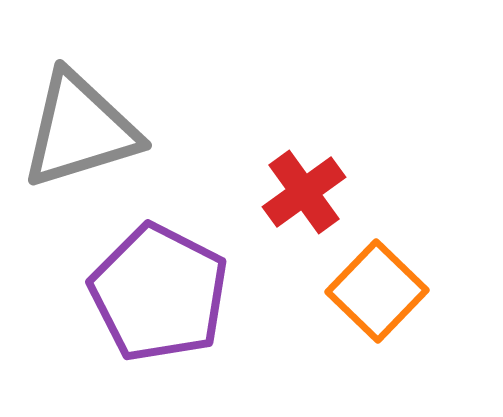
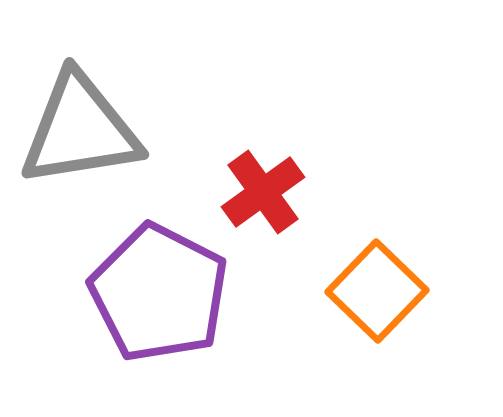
gray triangle: rotated 8 degrees clockwise
red cross: moved 41 px left
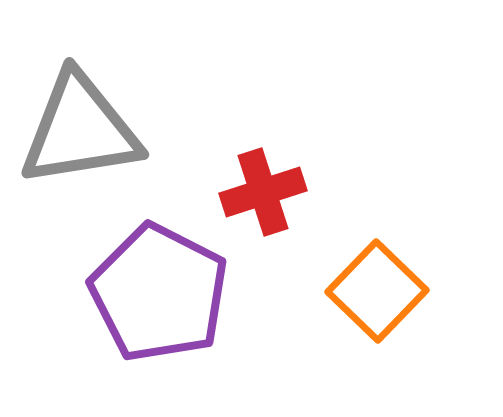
red cross: rotated 18 degrees clockwise
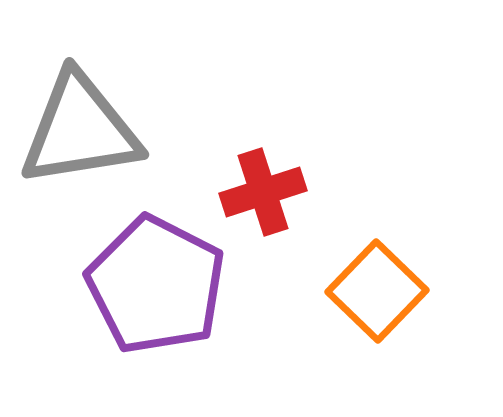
purple pentagon: moved 3 px left, 8 px up
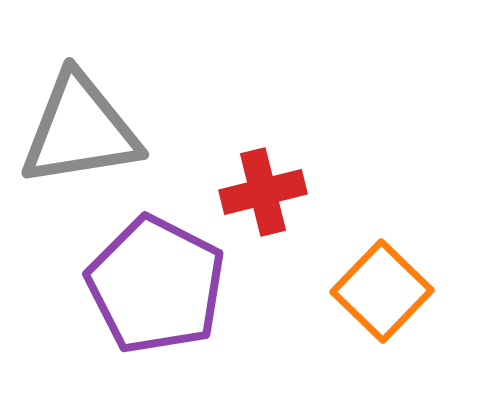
red cross: rotated 4 degrees clockwise
orange square: moved 5 px right
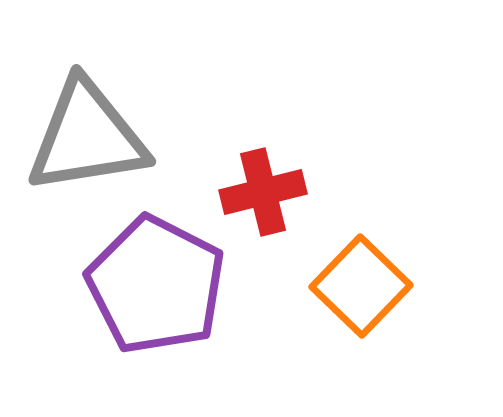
gray triangle: moved 7 px right, 7 px down
orange square: moved 21 px left, 5 px up
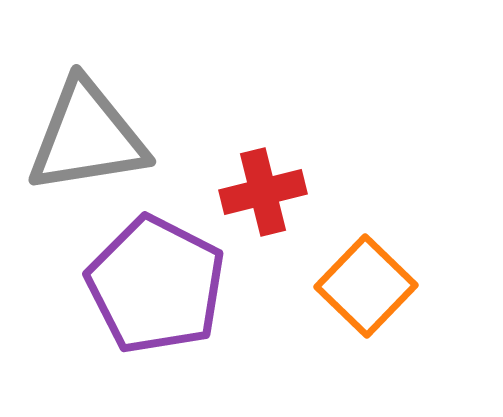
orange square: moved 5 px right
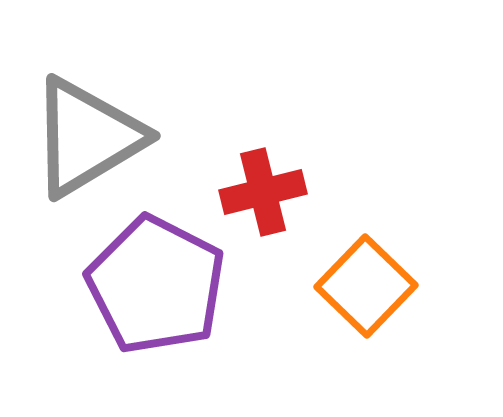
gray triangle: rotated 22 degrees counterclockwise
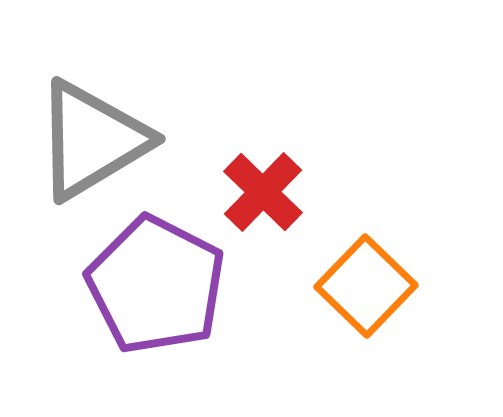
gray triangle: moved 5 px right, 3 px down
red cross: rotated 32 degrees counterclockwise
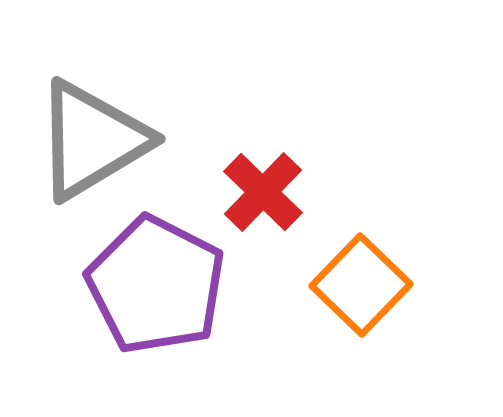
orange square: moved 5 px left, 1 px up
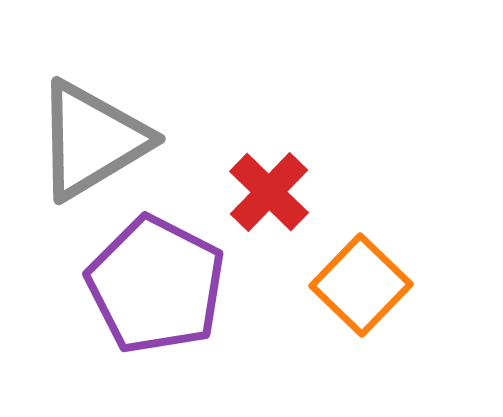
red cross: moved 6 px right
